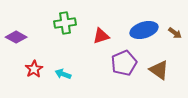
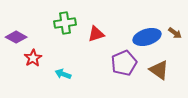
blue ellipse: moved 3 px right, 7 px down
red triangle: moved 5 px left, 2 px up
red star: moved 1 px left, 11 px up
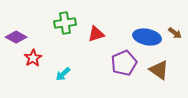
blue ellipse: rotated 28 degrees clockwise
cyan arrow: rotated 63 degrees counterclockwise
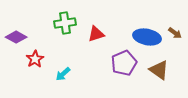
red star: moved 2 px right, 1 px down
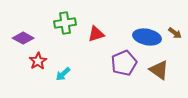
purple diamond: moved 7 px right, 1 px down
red star: moved 3 px right, 2 px down
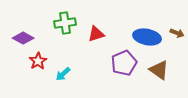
brown arrow: moved 2 px right; rotated 16 degrees counterclockwise
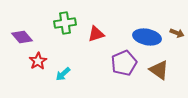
purple diamond: moved 1 px left, 1 px up; rotated 20 degrees clockwise
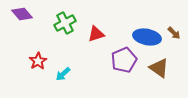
green cross: rotated 20 degrees counterclockwise
brown arrow: moved 3 px left; rotated 24 degrees clockwise
purple diamond: moved 23 px up
purple pentagon: moved 3 px up
brown triangle: moved 2 px up
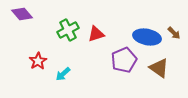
green cross: moved 3 px right, 7 px down
